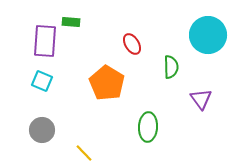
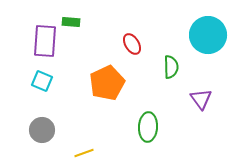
orange pentagon: rotated 16 degrees clockwise
yellow line: rotated 66 degrees counterclockwise
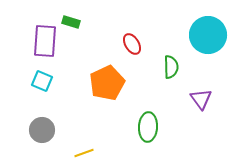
green rectangle: rotated 12 degrees clockwise
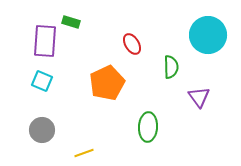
purple triangle: moved 2 px left, 2 px up
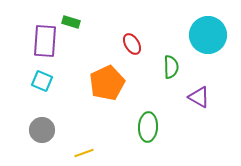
purple triangle: rotated 25 degrees counterclockwise
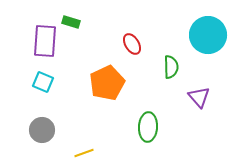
cyan square: moved 1 px right, 1 px down
purple triangle: rotated 20 degrees clockwise
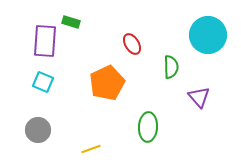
gray circle: moved 4 px left
yellow line: moved 7 px right, 4 px up
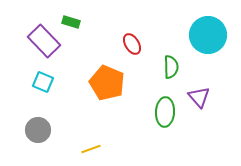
purple rectangle: moved 1 px left; rotated 48 degrees counterclockwise
orange pentagon: rotated 24 degrees counterclockwise
green ellipse: moved 17 px right, 15 px up
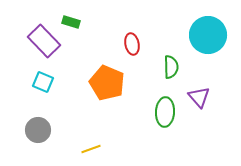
red ellipse: rotated 20 degrees clockwise
